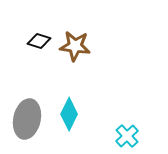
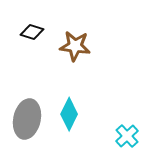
black diamond: moved 7 px left, 9 px up
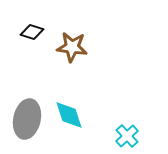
brown star: moved 3 px left, 1 px down
cyan diamond: moved 1 px down; rotated 44 degrees counterclockwise
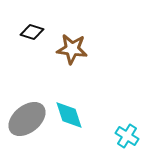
brown star: moved 2 px down
gray ellipse: rotated 39 degrees clockwise
cyan cross: rotated 15 degrees counterclockwise
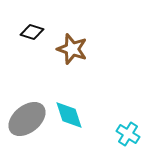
brown star: rotated 12 degrees clockwise
cyan cross: moved 1 px right, 2 px up
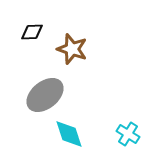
black diamond: rotated 20 degrees counterclockwise
cyan diamond: moved 19 px down
gray ellipse: moved 18 px right, 24 px up
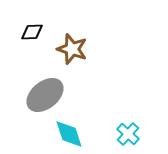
cyan cross: rotated 10 degrees clockwise
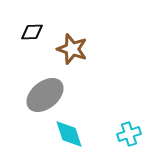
cyan cross: moved 1 px right; rotated 30 degrees clockwise
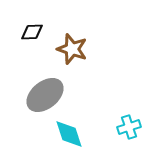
cyan cross: moved 7 px up
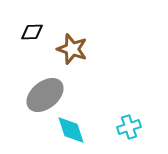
cyan diamond: moved 2 px right, 4 px up
